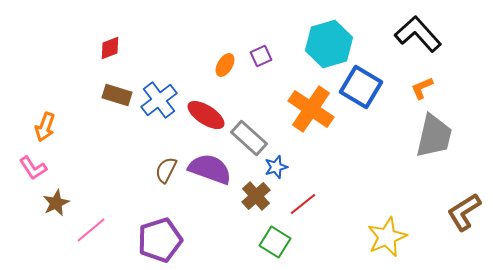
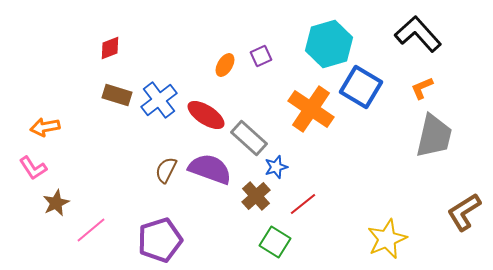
orange arrow: rotated 60 degrees clockwise
yellow star: moved 2 px down
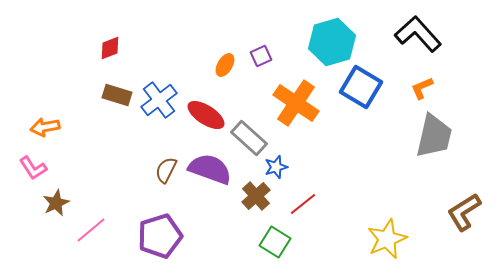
cyan hexagon: moved 3 px right, 2 px up
orange cross: moved 15 px left, 6 px up
purple pentagon: moved 4 px up
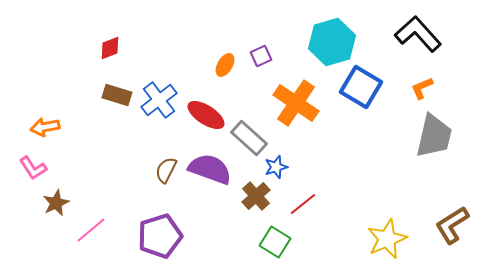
brown L-shape: moved 12 px left, 13 px down
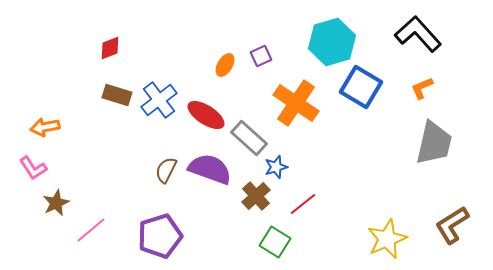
gray trapezoid: moved 7 px down
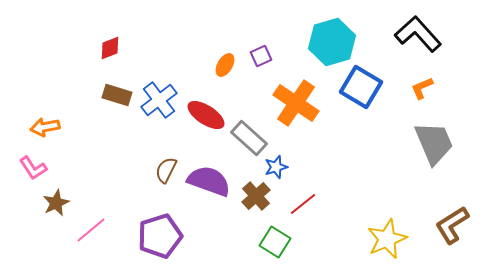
gray trapezoid: rotated 36 degrees counterclockwise
purple semicircle: moved 1 px left, 12 px down
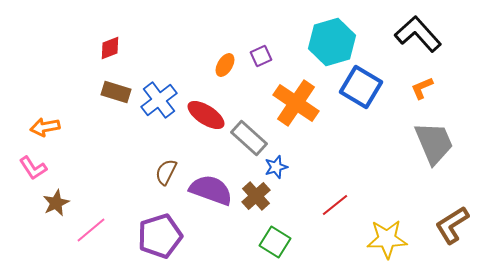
brown rectangle: moved 1 px left, 3 px up
brown semicircle: moved 2 px down
purple semicircle: moved 2 px right, 9 px down
red line: moved 32 px right, 1 px down
yellow star: rotated 21 degrees clockwise
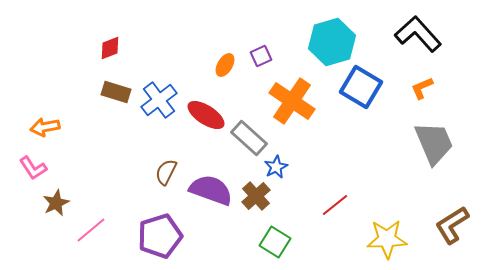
orange cross: moved 4 px left, 2 px up
blue star: rotated 10 degrees counterclockwise
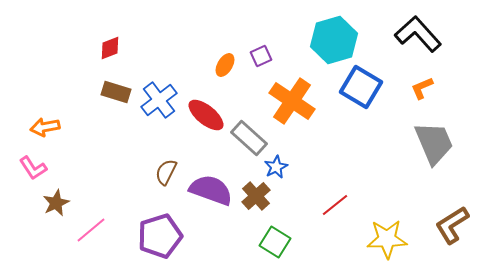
cyan hexagon: moved 2 px right, 2 px up
red ellipse: rotated 6 degrees clockwise
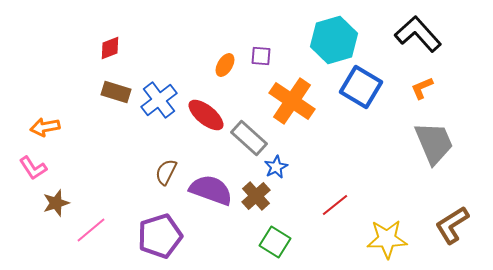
purple square: rotated 30 degrees clockwise
brown star: rotated 8 degrees clockwise
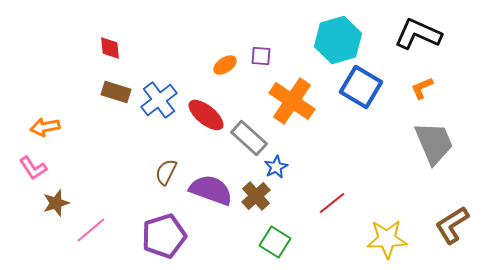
black L-shape: rotated 24 degrees counterclockwise
cyan hexagon: moved 4 px right
red diamond: rotated 75 degrees counterclockwise
orange ellipse: rotated 25 degrees clockwise
red line: moved 3 px left, 2 px up
purple pentagon: moved 4 px right
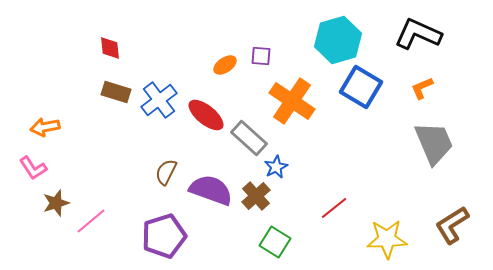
red line: moved 2 px right, 5 px down
pink line: moved 9 px up
